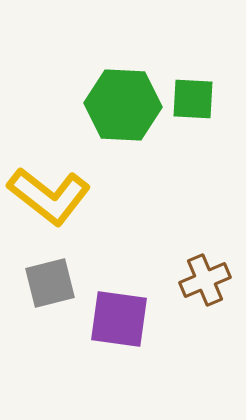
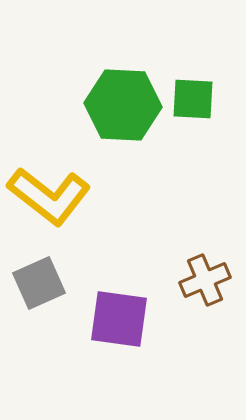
gray square: moved 11 px left; rotated 10 degrees counterclockwise
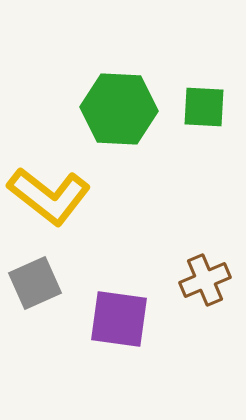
green square: moved 11 px right, 8 px down
green hexagon: moved 4 px left, 4 px down
gray square: moved 4 px left
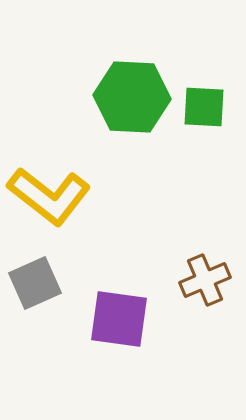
green hexagon: moved 13 px right, 12 px up
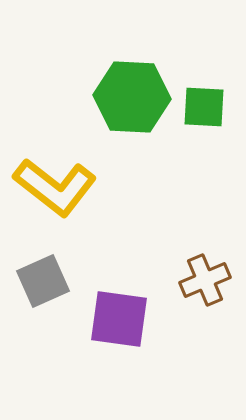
yellow L-shape: moved 6 px right, 9 px up
gray square: moved 8 px right, 2 px up
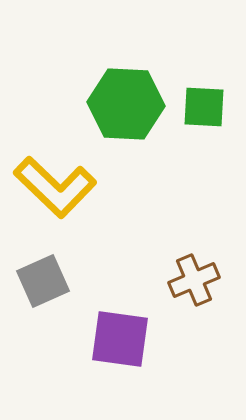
green hexagon: moved 6 px left, 7 px down
yellow L-shape: rotated 6 degrees clockwise
brown cross: moved 11 px left
purple square: moved 1 px right, 20 px down
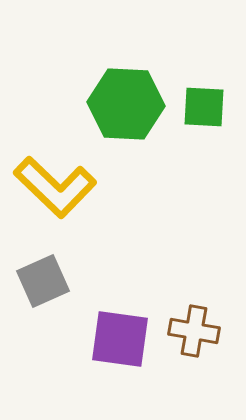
brown cross: moved 51 px down; rotated 33 degrees clockwise
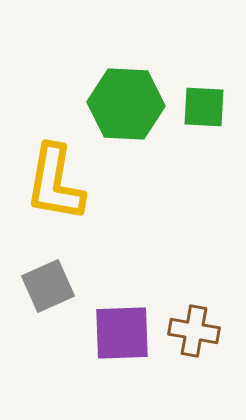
yellow L-shape: moved 4 px up; rotated 56 degrees clockwise
gray square: moved 5 px right, 5 px down
purple square: moved 2 px right, 6 px up; rotated 10 degrees counterclockwise
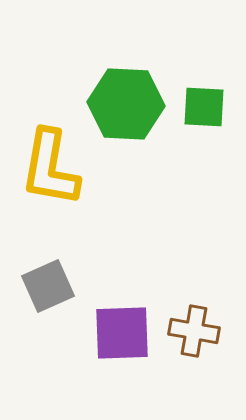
yellow L-shape: moved 5 px left, 15 px up
